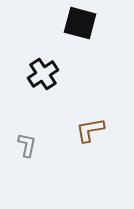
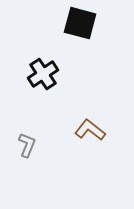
brown L-shape: rotated 48 degrees clockwise
gray L-shape: rotated 10 degrees clockwise
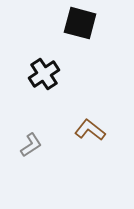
black cross: moved 1 px right
gray L-shape: moved 4 px right; rotated 35 degrees clockwise
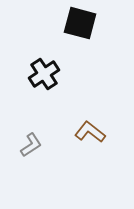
brown L-shape: moved 2 px down
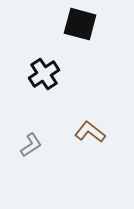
black square: moved 1 px down
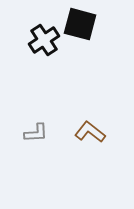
black cross: moved 34 px up
gray L-shape: moved 5 px right, 12 px up; rotated 30 degrees clockwise
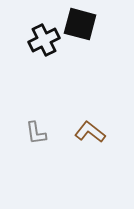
black cross: rotated 8 degrees clockwise
gray L-shape: rotated 85 degrees clockwise
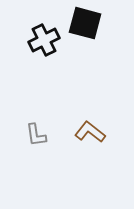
black square: moved 5 px right, 1 px up
gray L-shape: moved 2 px down
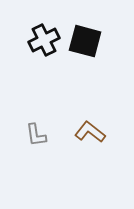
black square: moved 18 px down
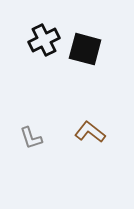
black square: moved 8 px down
gray L-shape: moved 5 px left, 3 px down; rotated 10 degrees counterclockwise
